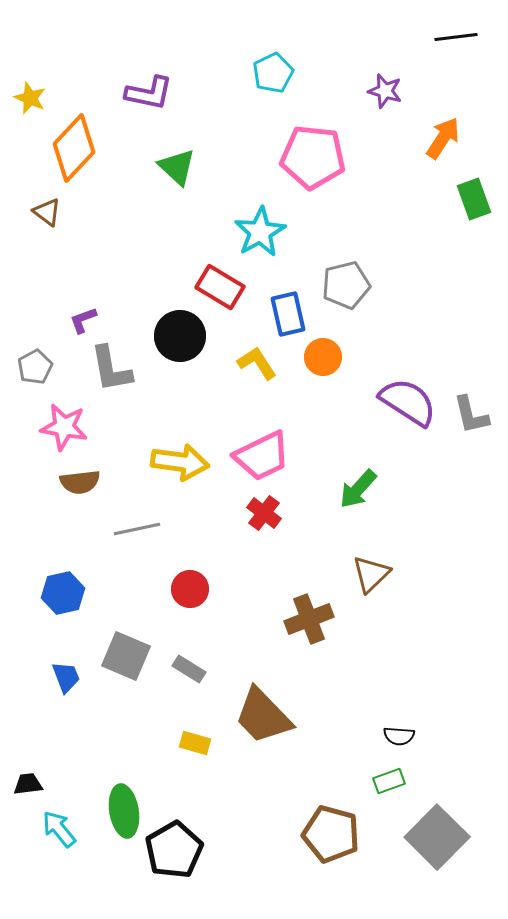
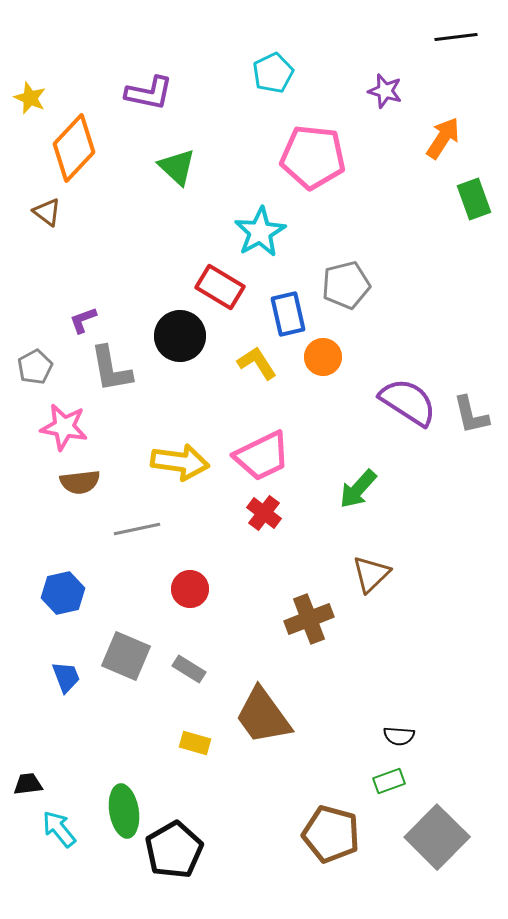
brown trapezoid at (263, 716): rotated 8 degrees clockwise
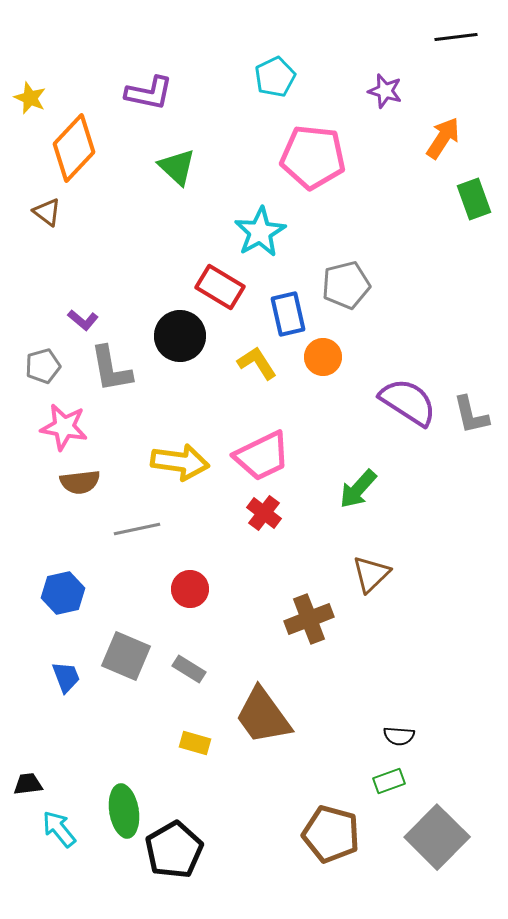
cyan pentagon at (273, 73): moved 2 px right, 4 px down
purple L-shape at (83, 320): rotated 120 degrees counterclockwise
gray pentagon at (35, 367): moved 8 px right, 1 px up; rotated 12 degrees clockwise
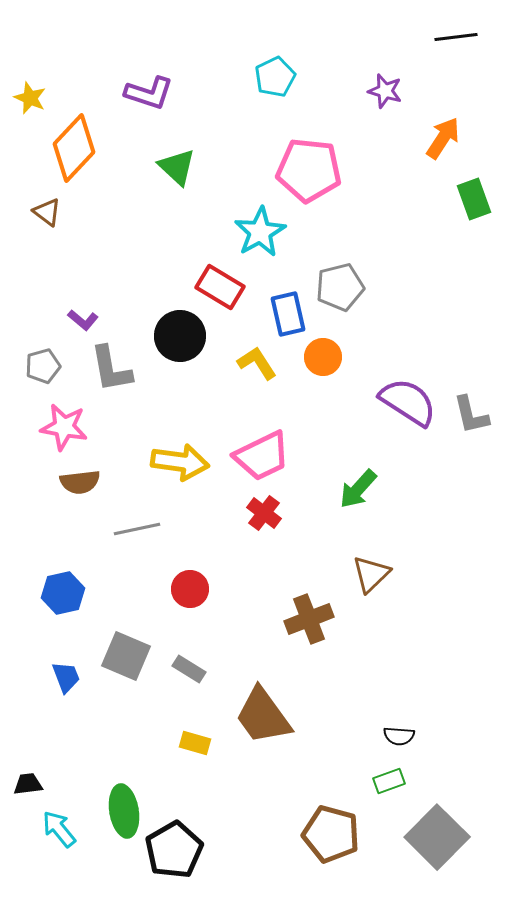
purple L-shape at (149, 93): rotated 6 degrees clockwise
pink pentagon at (313, 157): moved 4 px left, 13 px down
gray pentagon at (346, 285): moved 6 px left, 2 px down
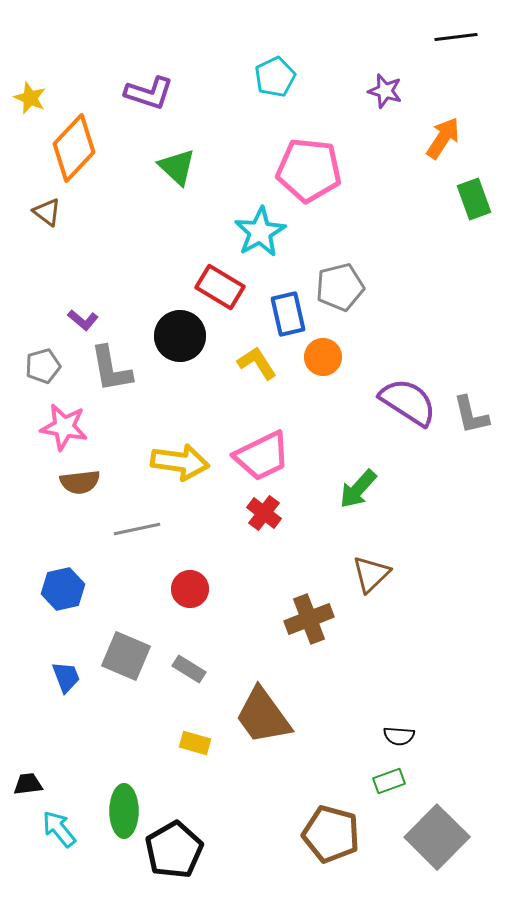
blue hexagon at (63, 593): moved 4 px up
green ellipse at (124, 811): rotated 9 degrees clockwise
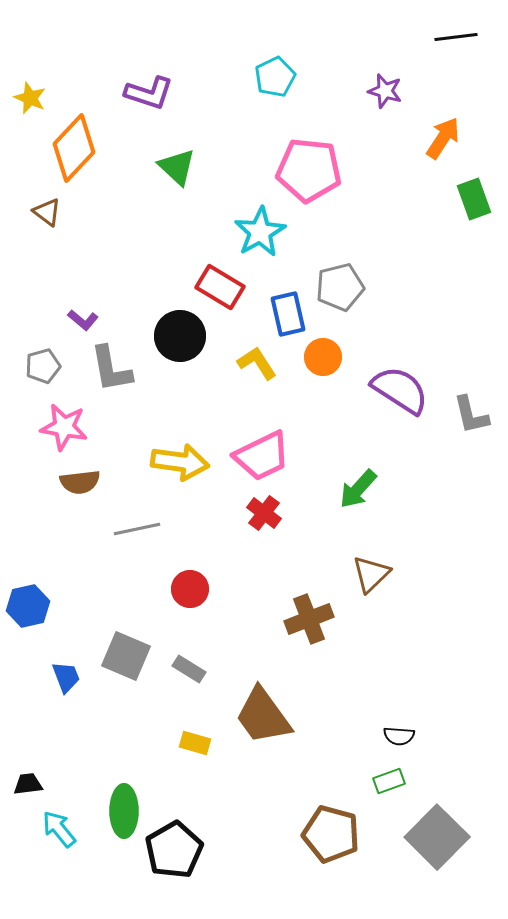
purple semicircle at (408, 402): moved 8 px left, 12 px up
blue hexagon at (63, 589): moved 35 px left, 17 px down
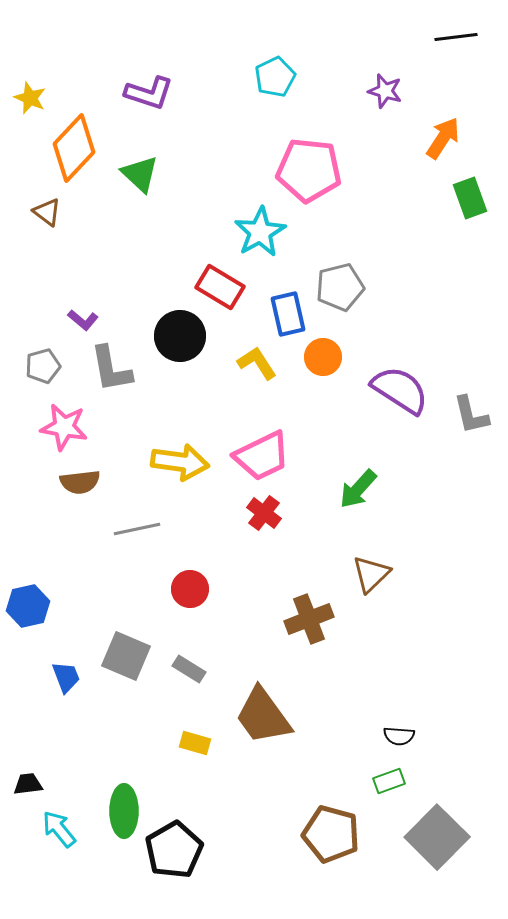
green triangle at (177, 167): moved 37 px left, 7 px down
green rectangle at (474, 199): moved 4 px left, 1 px up
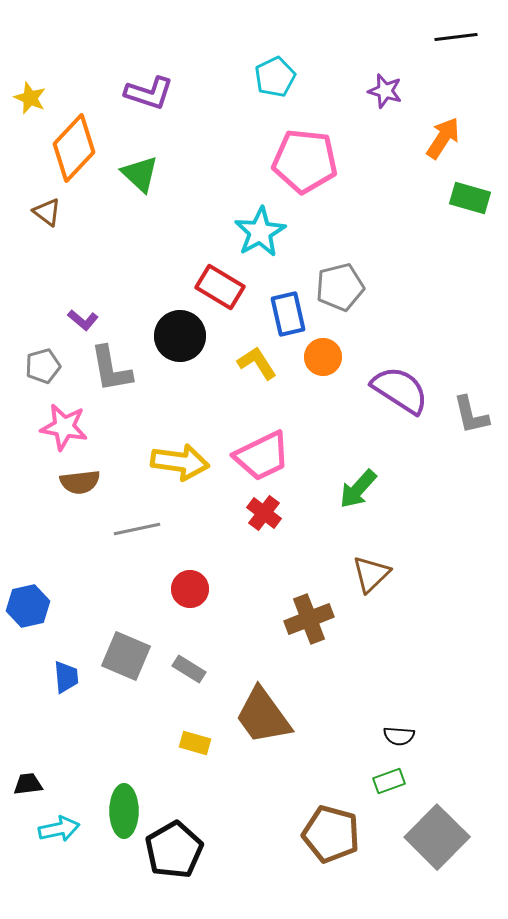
pink pentagon at (309, 170): moved 4 px left, 9 px up
green rectangle at (470, 198): rotated 54 degrees counterclockwise
blue trapezoid at (66, 677): rotated 16 degrees clockwise
cyan arrow at (59, 829): rotated 117 degrees clockwise
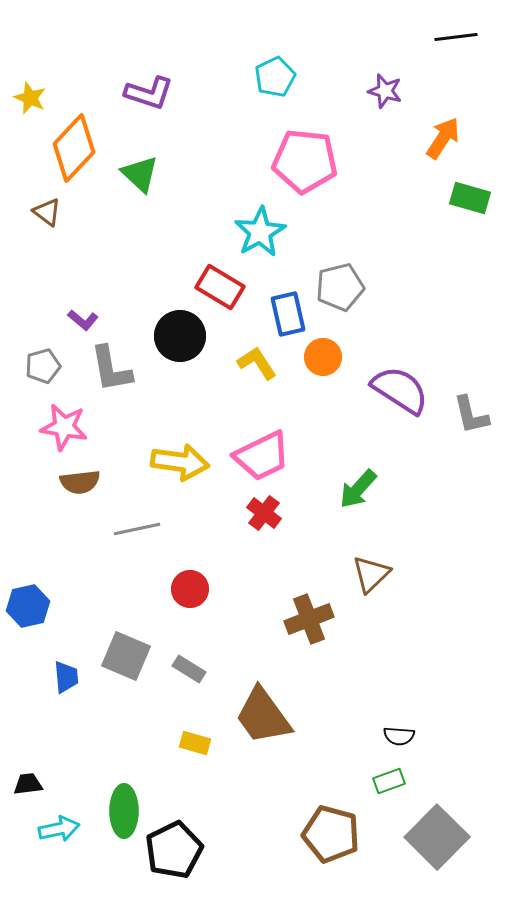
black pentagon at (174, 850): rotated 4 degrees clockwise
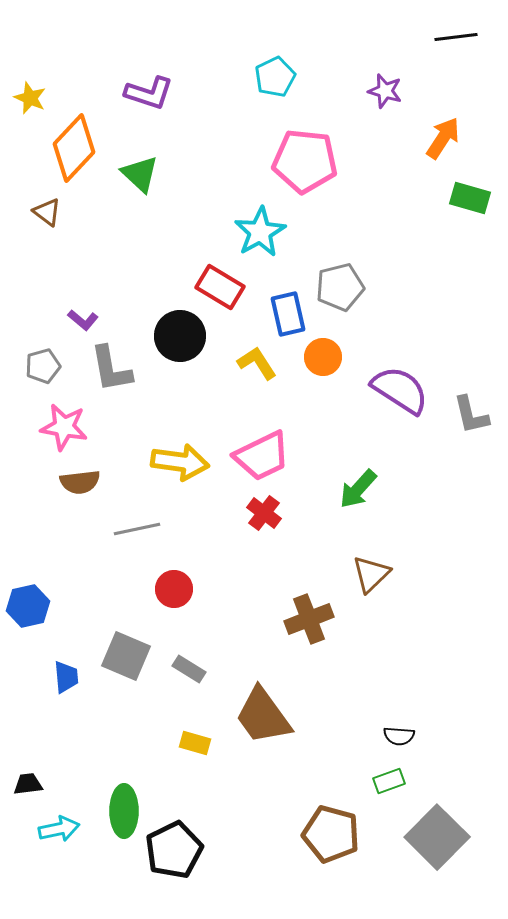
red circle at (190, 589): moved 16 px left
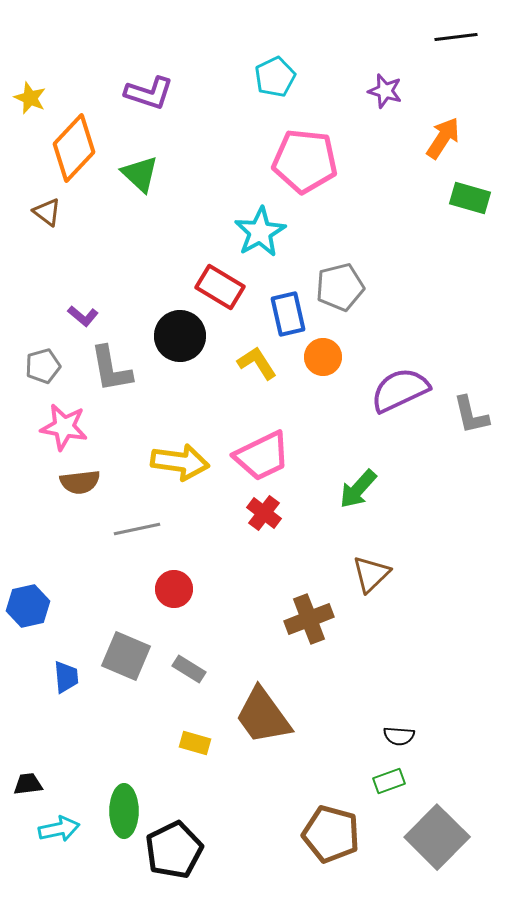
purple L-shape at (83, 320): moved 4 px up
purple semicircle at (400, 390): rotated 58 degrees counterclockwise
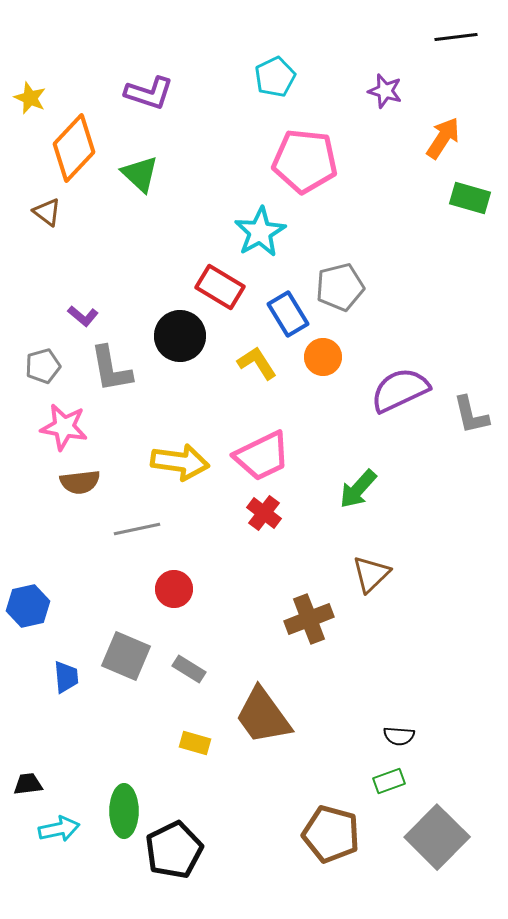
blue rectangle at (288, 314): rotated 18 degrees counterclockwise
